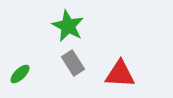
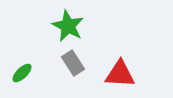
green ellipse: moved 2 px right, 1 px up
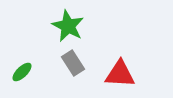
green ellipse: moved 1 px up
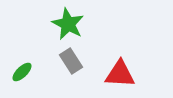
green star: moved 2 px up
gray rectangle: moved 2 px left, 2 px up
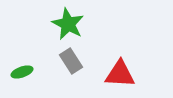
green ellipse: rotated 25 degrees clockwise
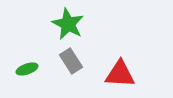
green ellipse: moved 5 px right, 3 px up
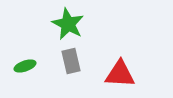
gray rectangle: rotated 20 degrees clockwise
green ellipse: moved 2 px left, 3 px up
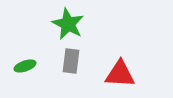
gray rectangle: rotated 20 degrees clockwise
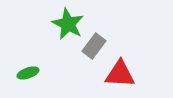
gray rectangle: moved 23 px right, 15 px up; rotated 30 degrees clockwise
green ellipse: moved 3 px right, 7 px down
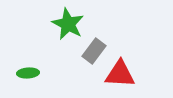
gray rectangle: moved 5 px down
green ellipse: rotated 15 degrees clockwise
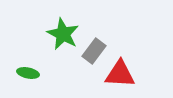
green star: moved 5 px left, 10 px down
green ellipse: rotated 15 degrees clockwise
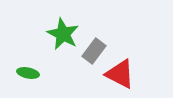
red triangle: rotated 24 degrees clockwise
